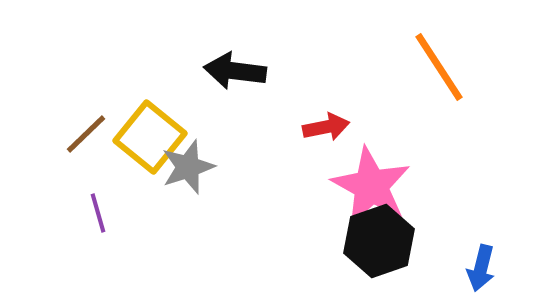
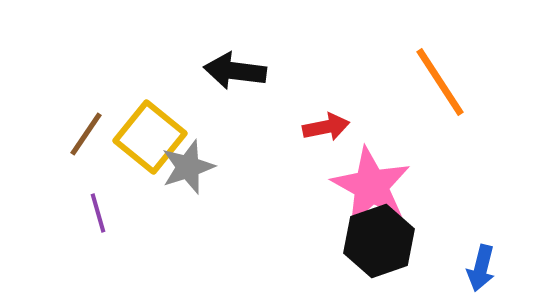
orange line: moved 1 px right, 15 px down
brown line: rotated 12 degrees counterclockwise
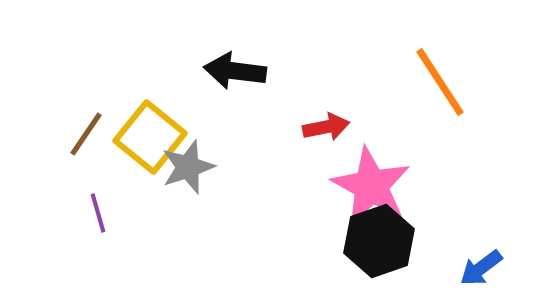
blue arrow: rotated 39 degrees clockwise
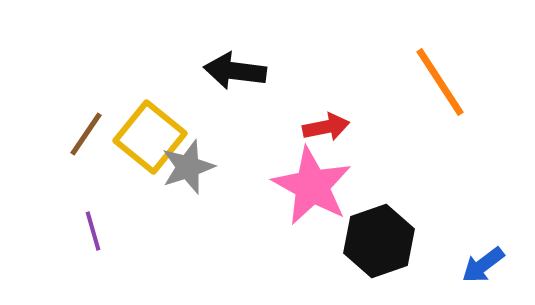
pink star: moved 59 px left
purple line: moved 5 px left, 18 px down
blue arrow: moved 2 px right, 3 px up
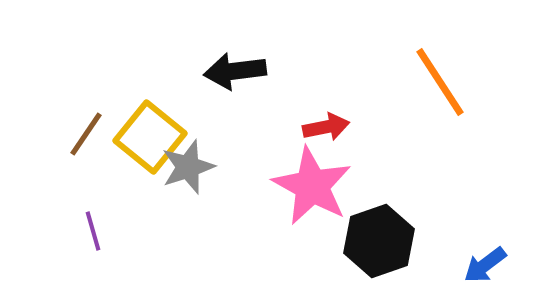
black arrow: rotated 14 degrees counterclockwise
blue arrow: moved 2 px right
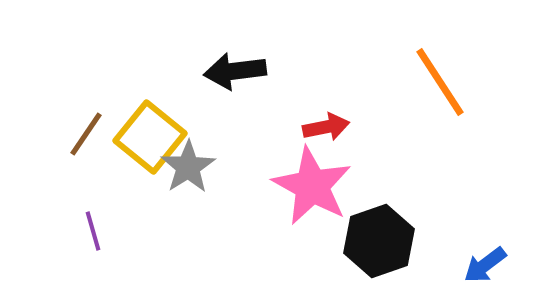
gray star: rotated 14 degrees counterclockwise
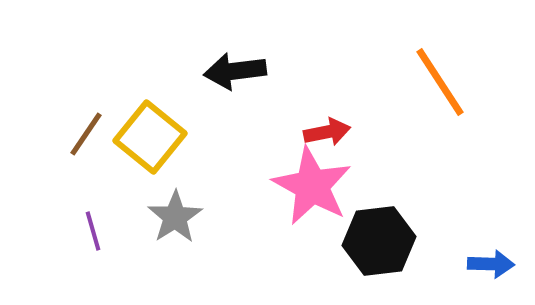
red arrow: moved 1 px right, 5 px down
gray star: moved 13 px left, 50 px down
black hexagon: rotated 12 degrees clockwise
blue arrow: moved 6 px right, 1 px up; rotated 141 degrees counterclockwise
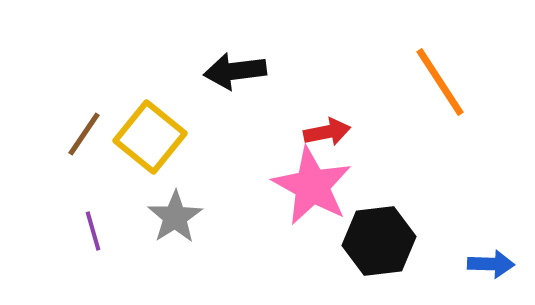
brown line: moved 2 px left
